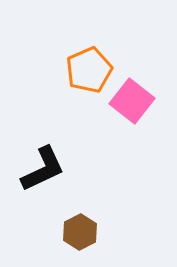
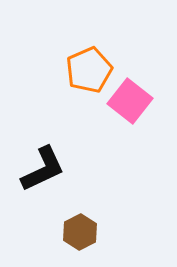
pink square: moved 2 px left
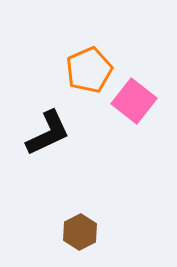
pink square: moved 4 px right
black L-shape: moved 5 px right, 36 px up
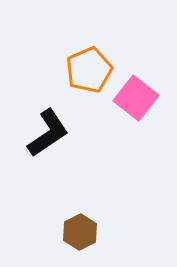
pink square: moved 2 px right, 3 px up
black L-shape: rotated 9 degrees counterclockwise
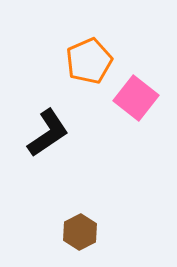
orange pentagon: moved 9 px up
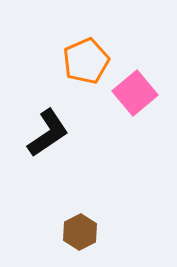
orange pentagon: moved 3 px left
pink square: moved 1 px left, 5 px up; rotated 12 degrees clockwise
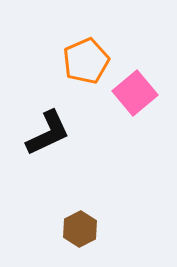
black L-shape: rotated 9 degrees clockwise
brown hexagon: moved 3 px up
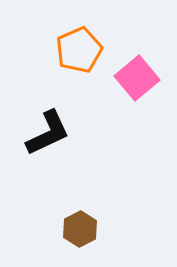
orange pentagon: moved 7 px left, 11 px up
pink square: moved 2 px right, 15 px up
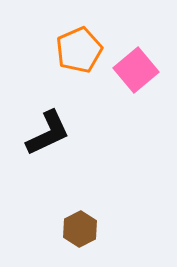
pink square: moved 1 px left, 8 px up
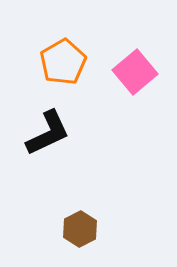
orange pentagon: moved 16 px left, 12 px down; rotated 6 degrees counterclockwise
pink square: moved 1 px left, 2 px down
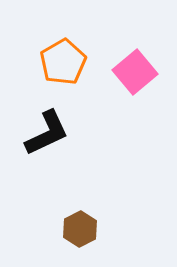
black L-shape: moved 1 px left
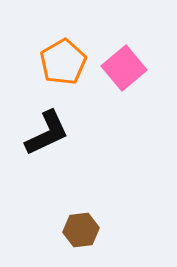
pink square: moved 11 px left, 4 px up
brown hexagon: moved 1 px right, 1 px down; rotated 20 degrees clockwise
